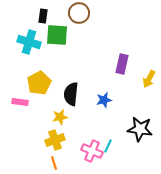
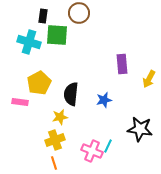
purple rectangle: rotated 18 degrees counterclockwise
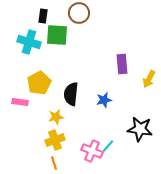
yellow star: moved 4 px left
cyan line: rotated 16 degrees clockwise
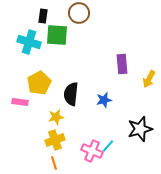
black star: rotated 25 degrees counterclockwise
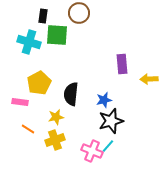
yellow arrow: rotated 60 degrees clockwise
black star: moved 29 px left, 8 px up
orange line: moved 26 px left, 34 px up; rotated 40 degrees counterclockwise
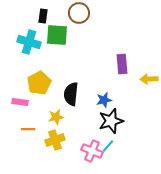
orange line: rotated 32 degrees counterclockwise
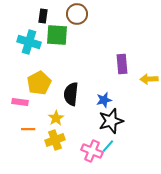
brown circle: moved 2 px left, 1 px down
yellow star: moved 1 px down; rotated 21 degrees counterclockwise
